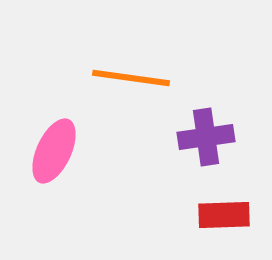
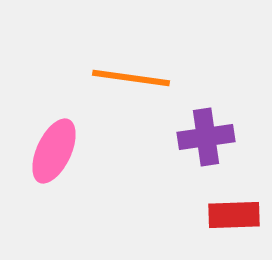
red rectangle: moved 10 px right
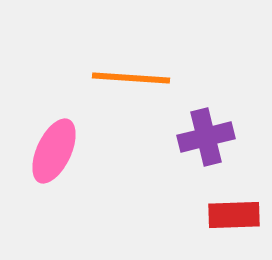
orange line: rotated 4 degrees counterclockwise
purple cross: rotated 6 degrees counterclockwise
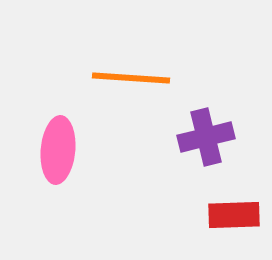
pink ellipse: moved 4 px right, 1 px up; rotated 20 degrees counterclockwise
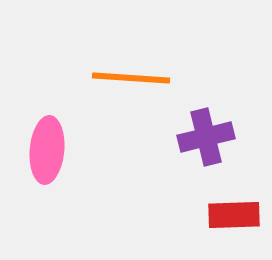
pink ellipse: moved 11 px left
